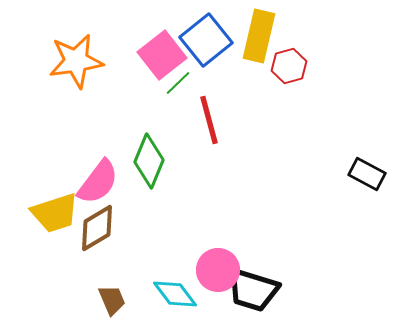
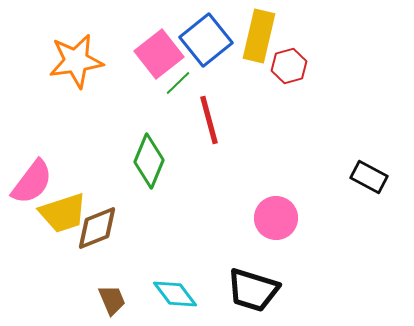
pink square: moved 3 px left, 1 px up
black rectangle: moved 2 px right, 3 px down
pink semicircle: moved 66 px left
yellow trapezoid: moved 8 px right
brown diamond: rotated 9 degrees clockwise
pink circle: moved 58 px right, 52 px up
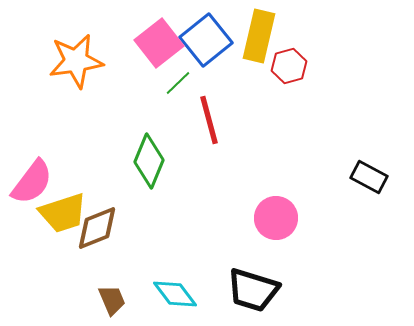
pink square: moved 11 px up
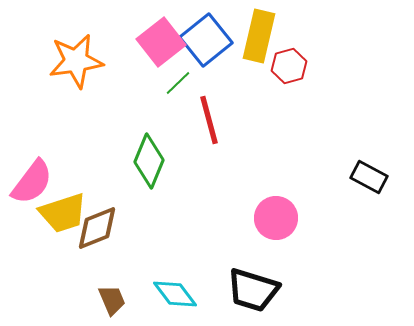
pink square: moved 2 px right, 1 px up
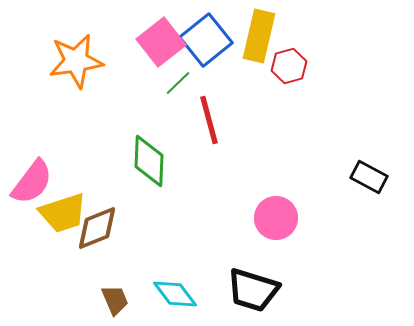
green diamond: rotated 20 degrees counterclockwise
brown trapezoid: moved 3 px right
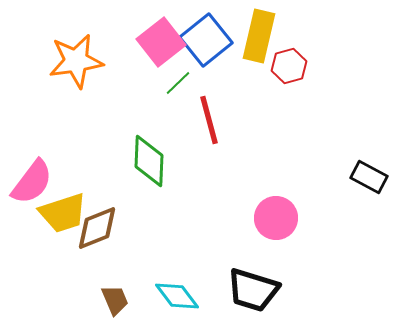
cyan diamond: moved 2 px right, 2 px down
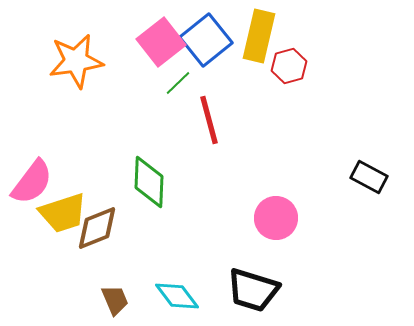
green diamond: moved 21 px down
